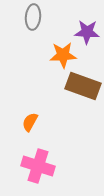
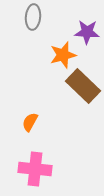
orange star: rotated 12 degrees counterclockwise
brown rectangle: rotated 24 degrees clockwise
pink cross: moved 3 px left, 3 px down; rotated 12 degrees counterclockwise
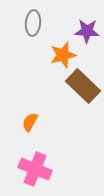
gray ellipse: moved 6 px down
purple star: moved 1 px up
pink cross: rotated 16 degrees clockwise
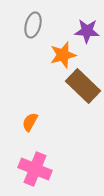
gray ellipse: moved 2 px down; rotated 10 degrees clockwise
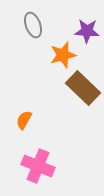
gray ellipse: rotated 35 degrees counterclockwise
brown rectangle: moved 2 px down
orange semicircle: moved 6 px left, 2 px up
pink cross: moved 3 px right, 3 px up
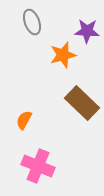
gray ellipse: moved 1 px left, 3 px up
brown rectangle: moved 1 px left, 15 px down
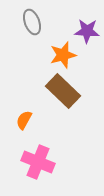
brown rectangle: moved 19 px left, 12 px up
pink cross: moved 4 px up
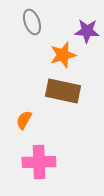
brown rectangle: rotated 32 degrees counterclockwise
pink cross: moved 1 px right; rotated 24 degrees counterclockwise
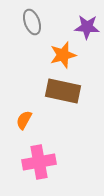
purple star: moved 4 px up
pink cross: rotated 8 degrees counterclockwise
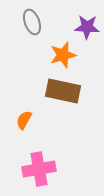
pink cross: moved 7 px down
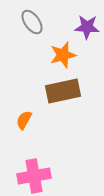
gray ellipse: rotated 15 degrees counterclockwise
brown rectangle: rotated 24 degrees counterclockwise
pink cross: moved 5 px left, 7 px down
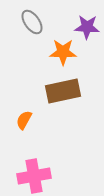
orange star: moved 3 px up; rotated 16 degrees clockwise
